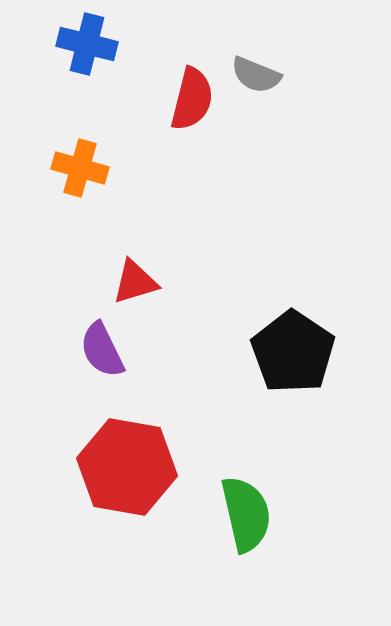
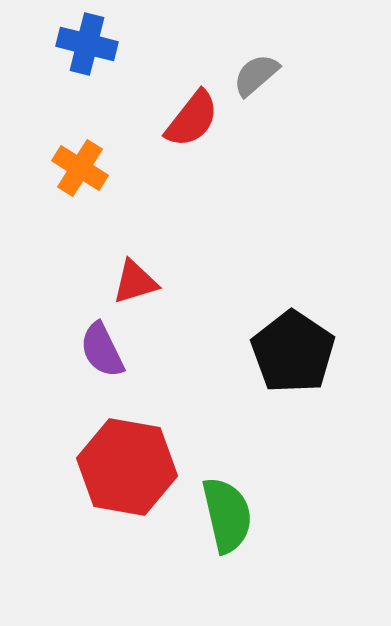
gray semicircle: rotated 117 degrees clockwise
red semicircle: moved 20 px down; rotated 24 degrees clockwise
orange cross: rotated 16 degrees clockwise
green semicircle: moved 19 px left, 1 px down
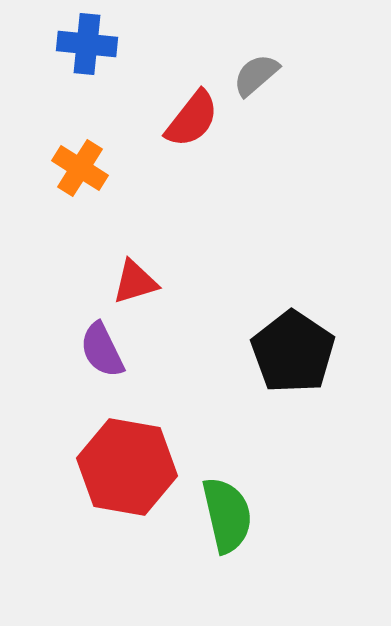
blue cross: rotated 8 degrees counterclockwise
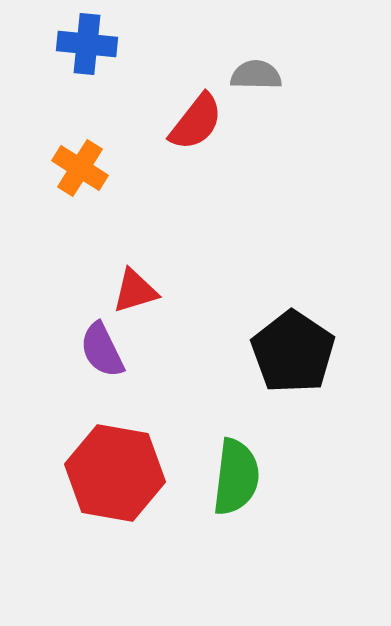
gray semicircle: rotated 42 degrees clockwise
red semicircle: moved 4 px right, 3 px down
red triangle: moved 9 px down
red hexagon: moved 12 px left, 6 px down
green semicircle: moved 9 px right, 38 px up; rotated 20 degrees clockwise
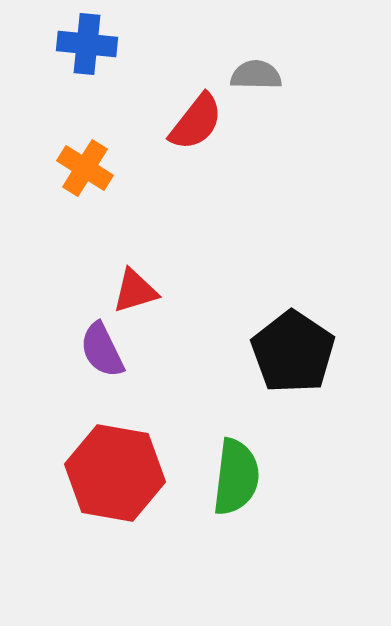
orange cross: moved 5 px right
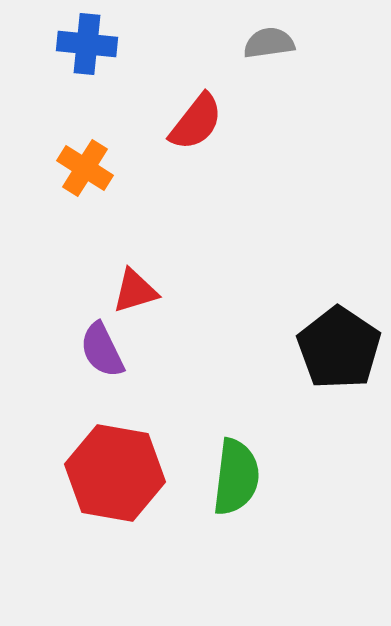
gray semicircle: moved 13 px right, 32 px up; rotated 9 degrees counterclockwise
black pentagon: moved 46 px right, 4 px up
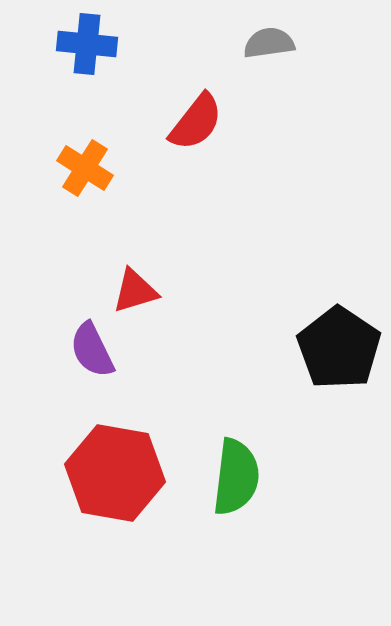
purple semicircle: moved 10 px left
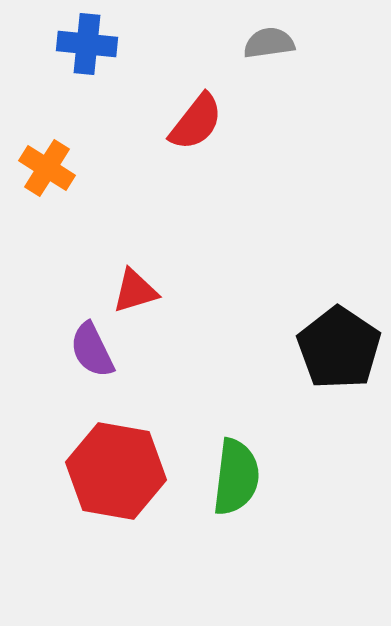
orange cross: moved 38 px left
red hexagon: moved 1 px right, 2 px up
